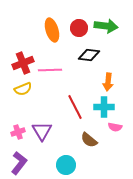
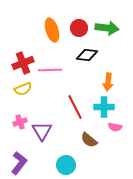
green arrow: moved 1 px right, 2 px down
black diamond: moved 2 px left
pink cross: moved 2 px right, 10 px up
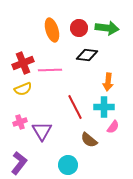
pink semicircle: moved 2 px left; rotated 64 degrees counterclockwise
cyan circle: moved 2 px right
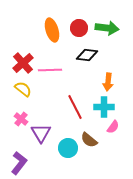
red cross: rotated 20 degrees counterclockwise
yellow semicircle: rotated 120 degrees counterclockwise
pink cross: moved 1 px right, 3 px up; rotated 32 degrees counterclockwise
purple triangle: moved 1 px left, 2 px down
cyan circle: moved 17 px up
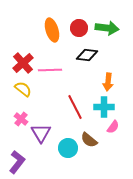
purple L-shape: moved 2 px left, 1 px up
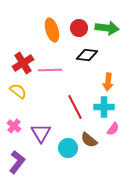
red cross: rotated 10 degrees clockwise
yellow semicircle: moved 5 px left, 2 px down
pink cross: moved 7 px left, 7 px down
pink semicircle: moved 2 px down
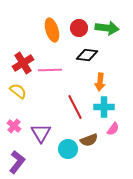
orange arrow: moved 8 px left
brown semicircle: rotated 60 degrees counterclockwise
cyan circle: moved 1 px down
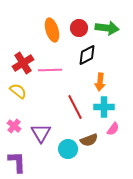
black diamond: rotated 35 degrees counterclockwise
purple L-shape: rotated 40 degrees counterclockwise
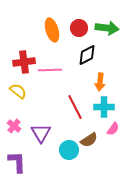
red cross: moved 1 px right, 1 px up; rotated 25 degrees clockwise
brown semicircle: rotated 12 degrees counterclockwise
cyan circle: moved 1 px right, 1 px down
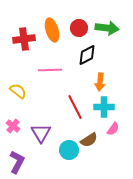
red cross: moved 23 px up
pink cross: moved 1 px left
purple L-shape: rotated 30 degrees clockwise
